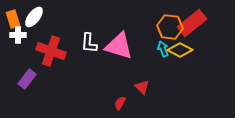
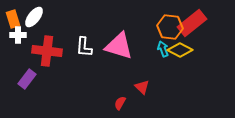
white L-shape: moved 5 px left, 4 px down
red cross: moved 4 px left; rotated 12 degrees counterclockwise
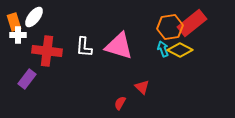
orange rectangle: moved 1 px right, 3 px down
orange hexagon: rotated 15 degrees counterclockwise
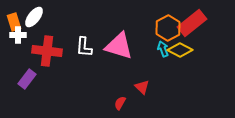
orange hexagon: moved 2 px left, 1 px down; rotated 20 degrees counterclockwise
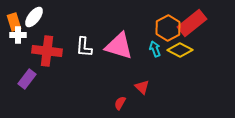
cyan arrow: moved 8 px left
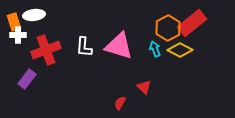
white ellipse: moved 2 px up; rotated 45 degrees clockwise
red cross: moved 1 px left, 1 px up; rotated 28 degrees counterclockwise
red triangle: moved 2 px right
